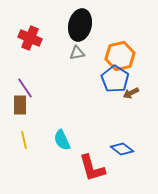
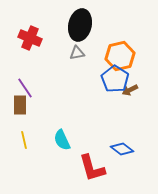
brown arrow: moved 1 px left, 3 px up
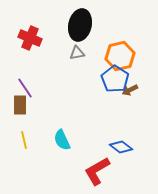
blue diamond: moved 1 px left, 2 px up
red L-shape: moved 5 px right, 3 px down; rotated 76 degrees clockwise
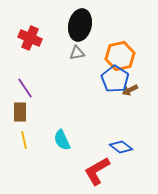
brown rectangle: moved 7 px down
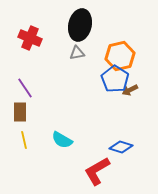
cyan semicircle: rotated 35 degrees counterclockwise
blue diamond: rotated 20 degrees counterclockwise
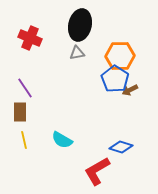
orange hexagon: rotated 12 degrees clockwise
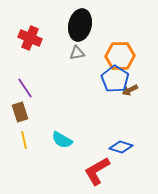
brown rectangle: rotated 18 degrees counterclockwise
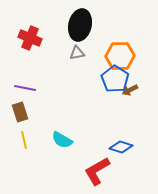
purple line: rotated 45 degrees counterclockwise
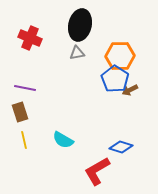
cyan semicircle: moved 1 px right
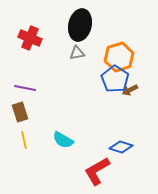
orange hexagon: moved 1 px left, 1 px down; rotated 16 degrees counterclockwise
